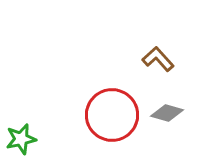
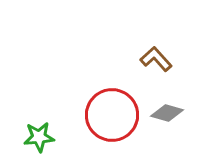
brown L-shape: moved 2 px left
green star: moved 18 px right, 2 px up; rotated 8 degrees clockwise
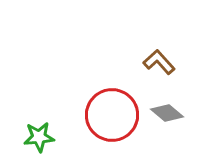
brown L-shape: moved 3 px right, 3 px down
gray diamond: rotated 24 degrees clockwise
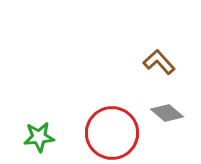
red circle: moved 18 px down
